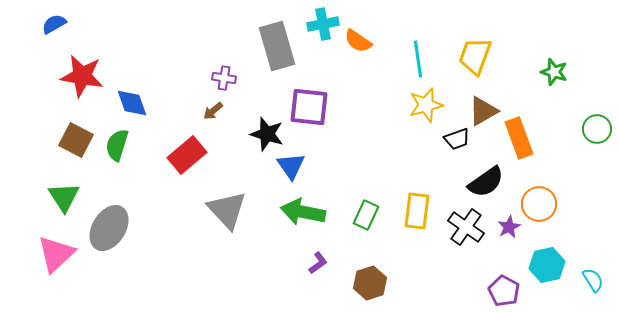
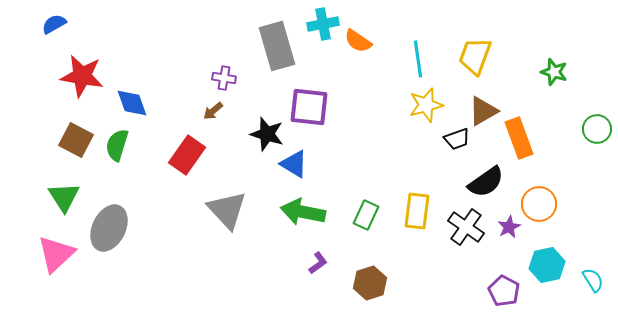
red rectangle: rotated 15 degrees counterclockwise
blue triangle: moved 3 px right, 2 px up; rotated 24 degrees counterclockwise
gray ellipse: rotated 6 degrees counterclockwise
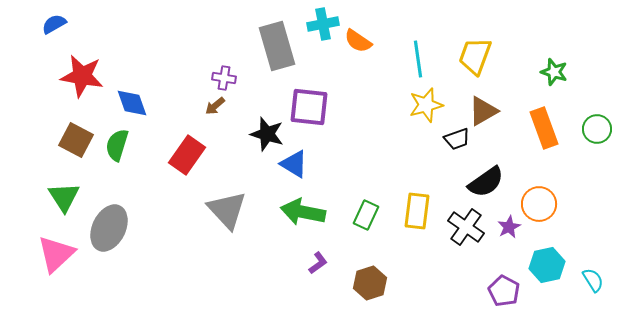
brown arrow: moved 2 px right, 5 px up
orange rectangle: moved 25 px right, 10 px up
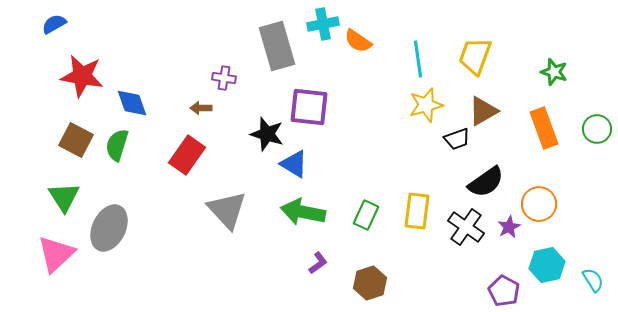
brown arrow: moved 14 px left, 2 px down; rotated 40 degrees clockwise
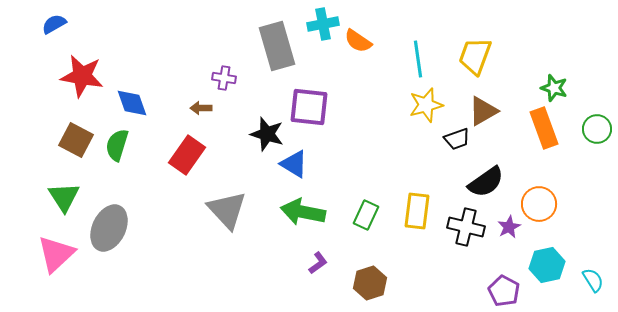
green star: moved 16 px down
black cross: rotated 21 degrees counterclockwise
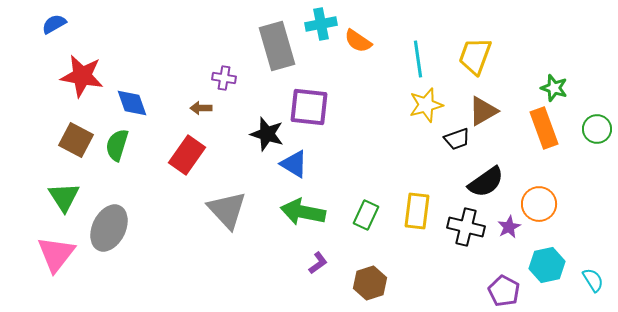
cyan cross: moved 2 px left
pink triangle: rotated 9 degrees counterclockwise
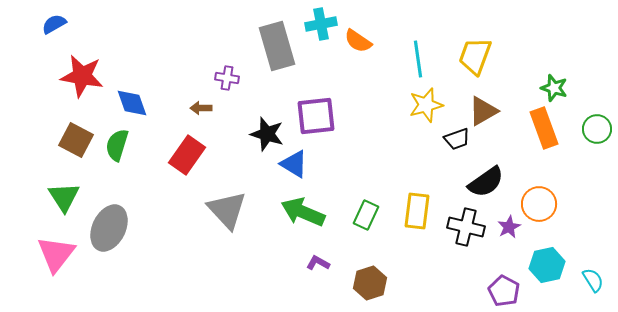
purple cross: moved 3 px right
purple square: moved 7 px right, 9 px down; rotated 12 degrees counterclockwise
green arrow: rotated 12 degrees clockwise
purple L-shape: rotated 115 degrees counterclockwise
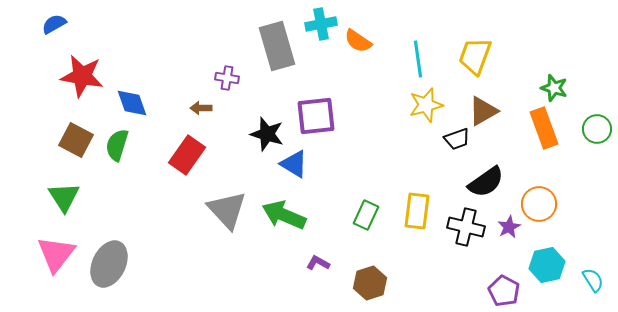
green arrow: moved 19 px left, 3 px down
gray ellipse: moved 36 px down
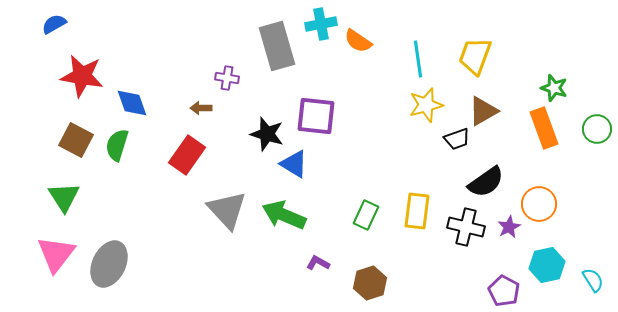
purple square: rotated 12 degrees clockwise
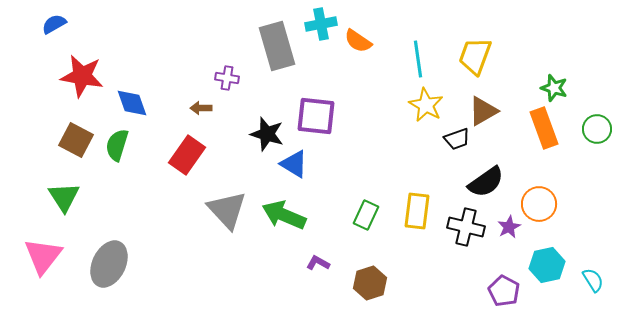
yellow star: rotated 28 degrees counterclockwise
pink triangle: moved 13 px left, 2 px down
